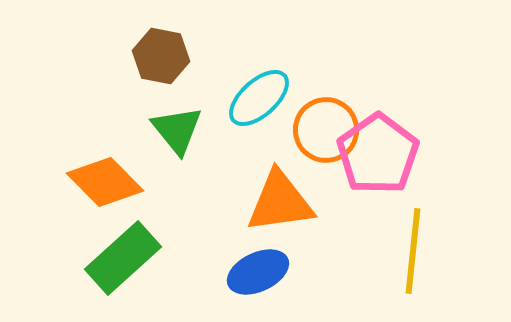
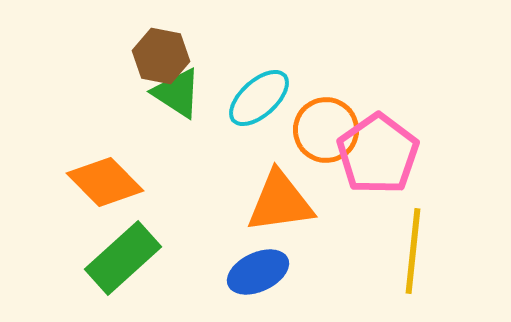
green triangle: moved 37 px up; rotated 18 degrees counterclockwise
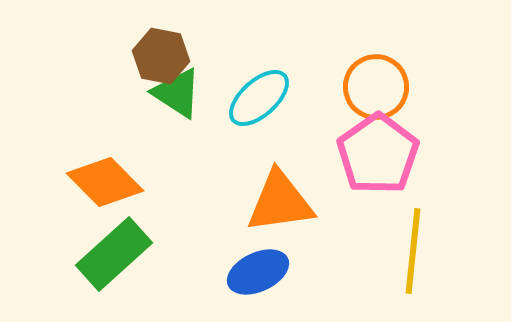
orange circle: moved 50 px right, 43 px up
green rectangle: moved 9 px left, 4 px up
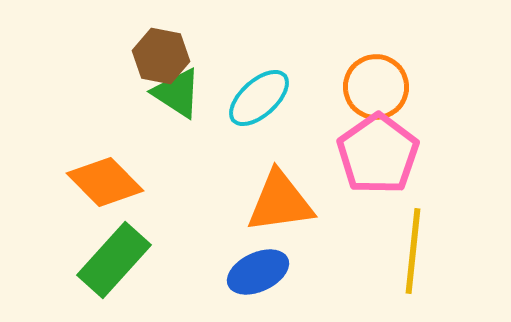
green rectangle: moved 6 px down; rotated 6 degrees counterclockwise
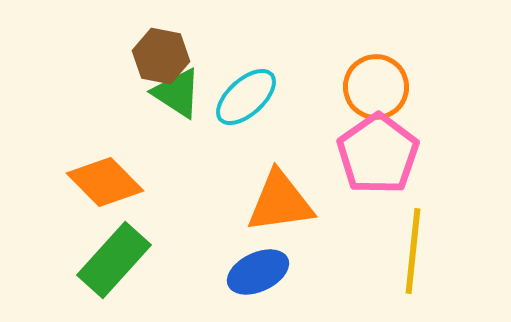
cyan ellipse: moved 13 px left, 1 px up
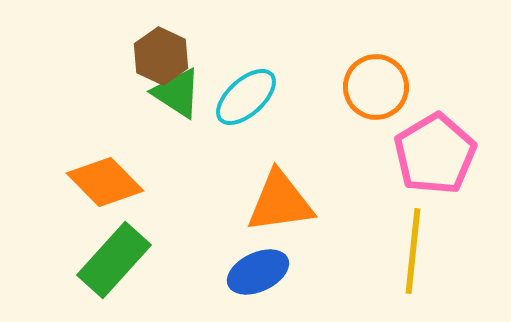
brown hexagon: rotated 14 degrees clockwise
pink pentagon: moved 57 px right; rotated 4 degrees clockwise
